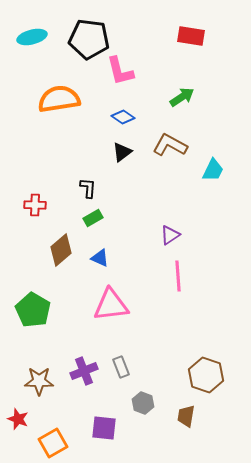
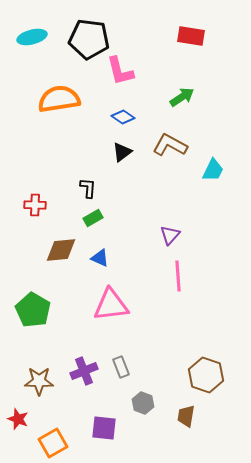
purple triangle: rotated 15 degrees counterclockwise
brown diamond: rotated 36 degrees clockwise
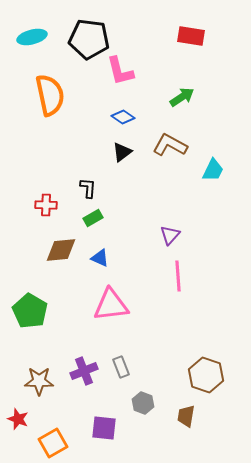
orange semicircle: moved 9 px left, 4 px up; rotated 87 degrees clockwise
red cross: moved 11 px right
green pentagon: moved 3 px left, 1 px down
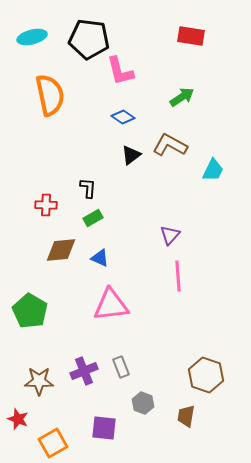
black triangle: moved 9 px right, 3 px down
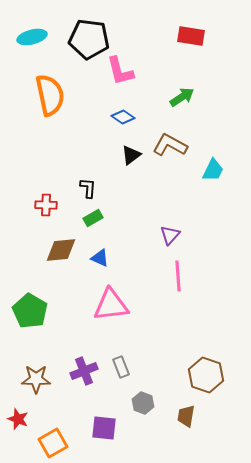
brown star: moved 3 px left, 2 px up
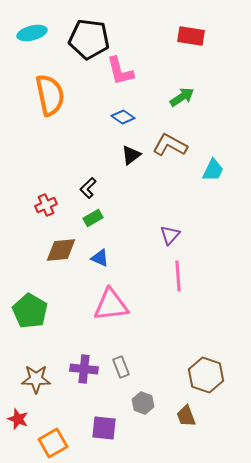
cyan ellipse: moved 4 px up
black L-shape: rotated 140 degrees counterclockwise
red cross: rotated 25 degrees counterclockwise
purple cross: moved 2 px up; rotated 28 degrees clockwise
brown trapezoid: rotated 30 degrees counterclockwise
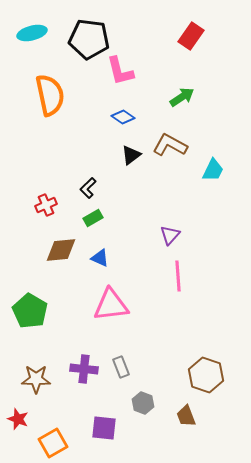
red rectangle: rotated 64 degrees counterclockwise
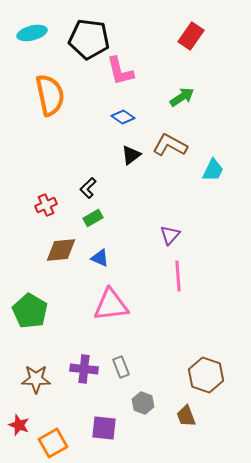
red star: moved 1 px right, 6 px down
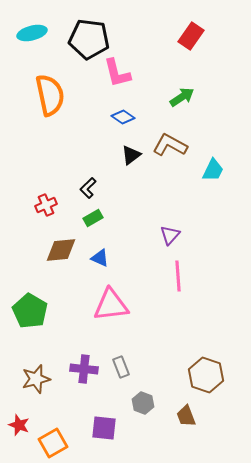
pink L-shape: moved 3 px left, 2 px down
brown star: rotated 16 degrees counterclockwise
